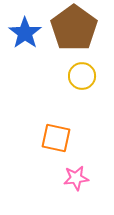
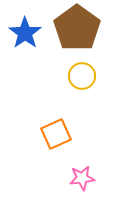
brown pentagon: moved 3 px right
orange square: moved 4 px up; rotated 36 degrees counterclockwise
pink star: moved 6 px right
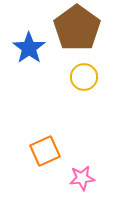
blue star: moved 4 px right, 15 px down
yellow circle: moved 2 px right, 1 px down
orange square: moved 11 px left, 17 px down
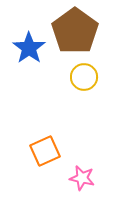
brown pentagon: moved 2 px left, 3 px down
pink star: rotated 20 degrees clockwise
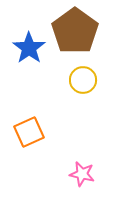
yellow circle: moved 1 px left, 3 px down
orange square: moved 16 px left, 19 px up
pink star: moved 4 px up
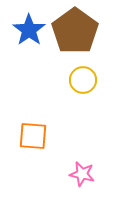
blue star: moved 18 px up
orange square: moved 4 px right, 4 px down; rotated 28 degrees clockwise
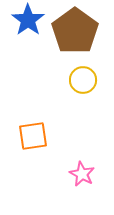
blue star: moved 1 px left, 10 px up
orange square: rotated 12 degrees counterclockwise
pink star: rotated 15 degrees clockwise
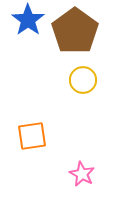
orange square: moved 1 px left
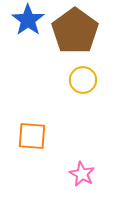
orange square: rotated 12 degrees clockwise
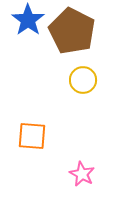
brown pentagon: moved 3 px left; rotated 9 degrees counterclockwise
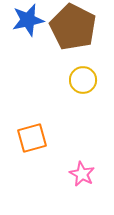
blue star: rotated 24 degrees clockwise
brown pentagon: moved 1 px right, 4 px up
orange square: moved 2 px down; rotated 20 degrees counterclockwise
